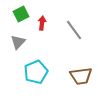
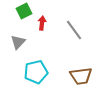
green square: moved 3 px right, 3 px up
cyan pentagon: rotated 10 degrees clockwise
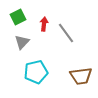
green square: moved 6 px left, 6 px down
red arrow: moved 2 px right, 1 px down
gray line: moved 8 px left, 3 px down
gray triangle: moved 4 px right
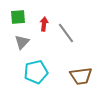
green square: rotated 21 degrees clockwise
